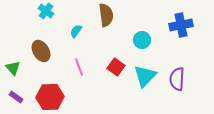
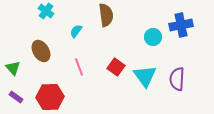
cyan circle: moved 11 px right, 3 px up
cyan triangle: rotated 20 degrees counterclockwise
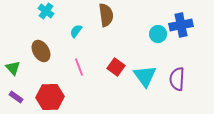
cyan circle: moved 5 px right, 3 px up
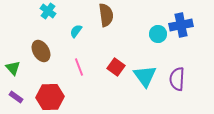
cyan cross: moved 2 px right
